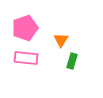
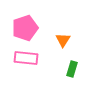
orange triangle: moved 2 px right
green rectangle: moved 8 px down
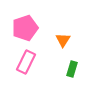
pink rectangle: moved 4 px down; rotated 70 degrees counterclockwise
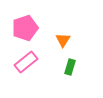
pink rectangle: rotated 25 degrees clockwise
green rectangle: moved 2 px left, 2 px up
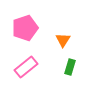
pink rectangle: moved 5 px down
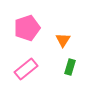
pink pentagon: moved 2 px right
pink rectangle: moved 2 px down
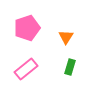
orange triangle: moved 3 px right, 3 px up
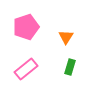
pink pentagon: moved 1 px left, 1 px up
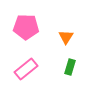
pink pentagon: rotated 20 degrees clockwise
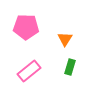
orange triangle: moved 1 px left, 2 px down
pink rectangle: moved 3 px right, 2 px down
